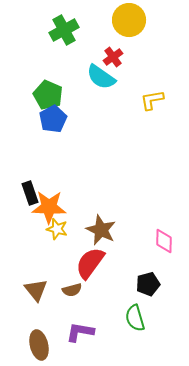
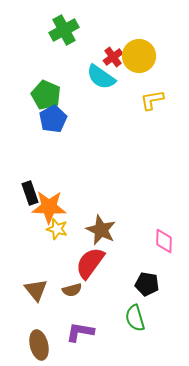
yellow circle: moved 10 px right, 36 px down
green pentagon: moved 2 px left
black pentagon: moved 1 px left; rotated 25 degrees clockwise
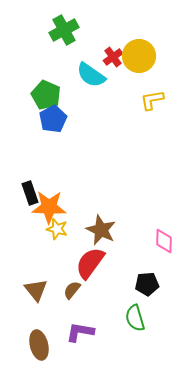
cyan semicircle: moved 10 px left, 2 px up
black pentagon: rotated 15 degrees counterclockwise
brown semicircle: rotated 144 degrees clockwise
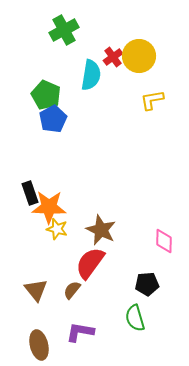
cyan semicircle: rotated 116 degrees counterclockwise
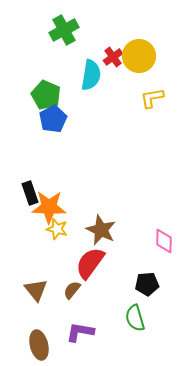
yellow L-shape: moved 2 px up
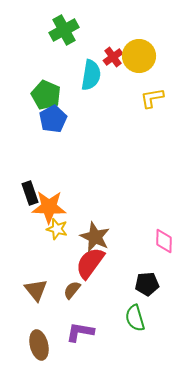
brown star: moved 6 px left, 7 px down
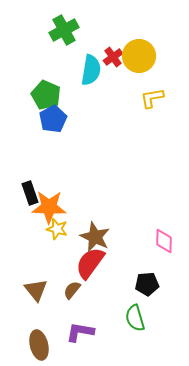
cyan semicircle: moved 5 px up
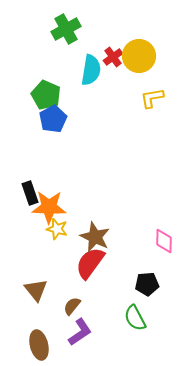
green cross: moved 2 px right, 1 px up
brown semicircle: moved 16 px down
green semicircle: rotated 12 degrees counterclockwise
purple L-shape: rotated 136 degrees clockwise
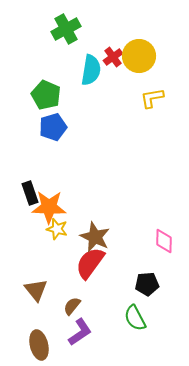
blue pentagon: moved 8 px down; rotated 12 degrees clockwise
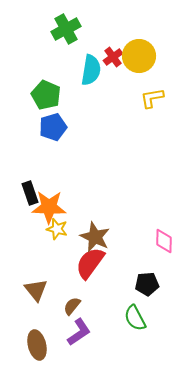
purple L-shape: moved 1 px left
brown ellipse: moved 2 px left
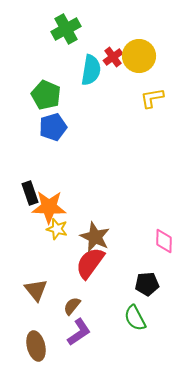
brown ellipse: moved 1 px left, 1 px down
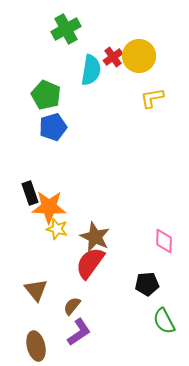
green semicircle: moved 29 px right, 3 px down
